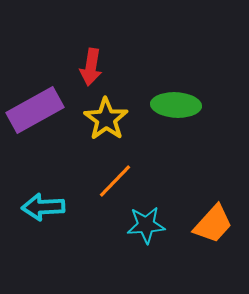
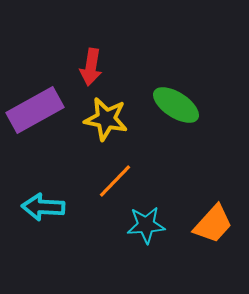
green ellipse: rotated 30 degrees clockwise
yellow star: rotated 24 degrees counterclockwise
cyan arrow: rotated 6 degrees clockwise
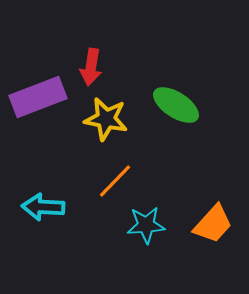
purple rectangle: moved 3 px right, 13 px up; rotated 8 degrees clockwise
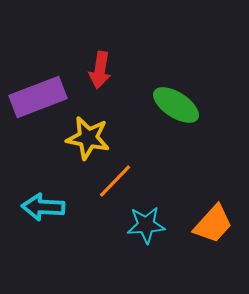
red arrow: moved 9 px right, 3 px down
yellow star: moved 18 px left, 19 px down
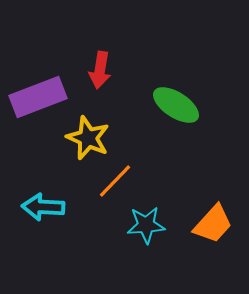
yellow star: rotated 12 degrees clockwise
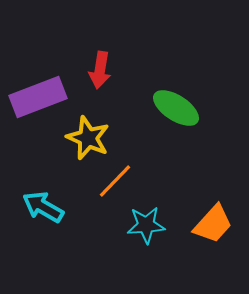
green ellipse: moved 3 px down
cyan arrow: rotated 27 degrees clockwise
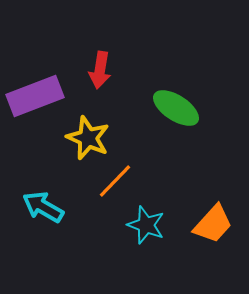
purple rectangle: moved 3 px left, 1 px up
cyan star: rotated 24 degrees clockwise
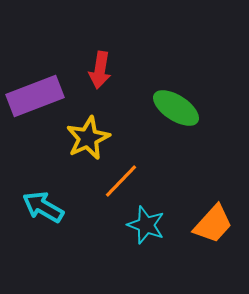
yellow star: rotated 24 degrees clockwise
orange line: moved 6 px right
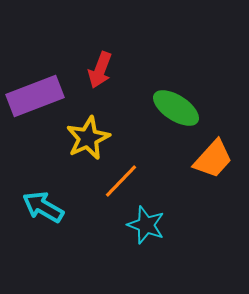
red arrow: rotated 12 degrees clockwise
orange trapezoid: moved 65 px up
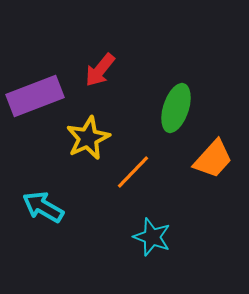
red arrow: rotated 18 degrees clockwise
green ellipse: rotated 75 degrees clockwise
orange line: moved 12 px right, 9 px up
cyan star: moved 6 px right, 12 px down
